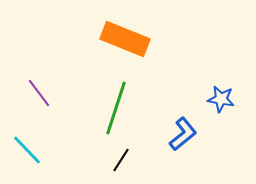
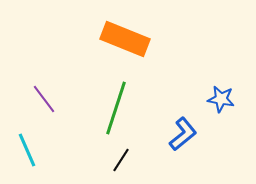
purple line: moved 5 px right, 6 px down
cyan line: rotated 20 degrees clockwise
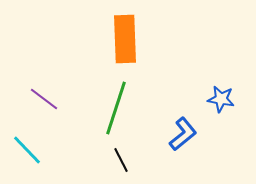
orange rectangle: rotated 66 degrees clockwise
purple line: rotated 16 degrees counterclockwise
cyan line: rotated 20 degrees counterclockwise
black line: rotated 60 degrees counterclockwise
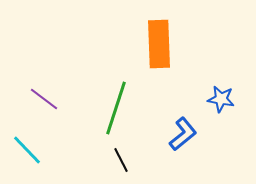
orange rectangle: moved 34 px right, 5 px down
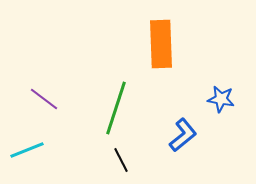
orange rectangle: moved 2 px right
blue L-shape: moved 1 px down
cyan line: rotated 68 degrees counterclockwise
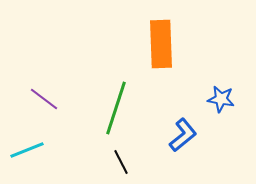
black line: moved 2 px down
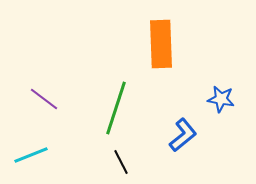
cyan line: moved 4 px right, 5 px down
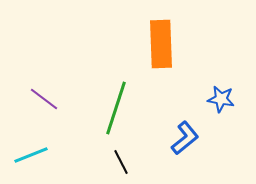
blue L-shape: moved 2 px right, 3 px down
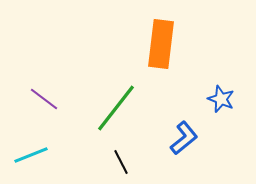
orange rectangle: rotated 9 degrees clockwise
blue star: rotated 12 degrees clockwise
green line: rotated 20 degrees clockwise
blue L-shape: moved 1 px left
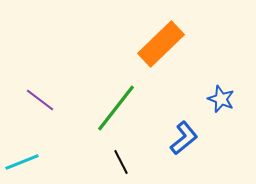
orange rectangle: rotated 39 degrees clockwise
purple line: moved 4 px left, 1 px down
cyan line: moved 9 px left, 7 px down
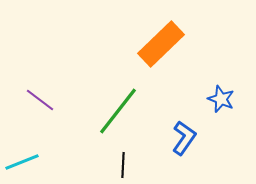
green line: moved 2 px right, 3 px down
blue L-shape: rotated 16 degrees counterclockwise
black line: moved 2 px right, 3 px down; rotated 30 degrees clockwise
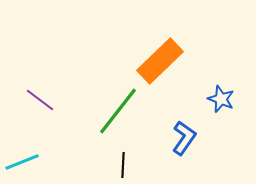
orange rectangle: moved 1 px left, 17 px down
